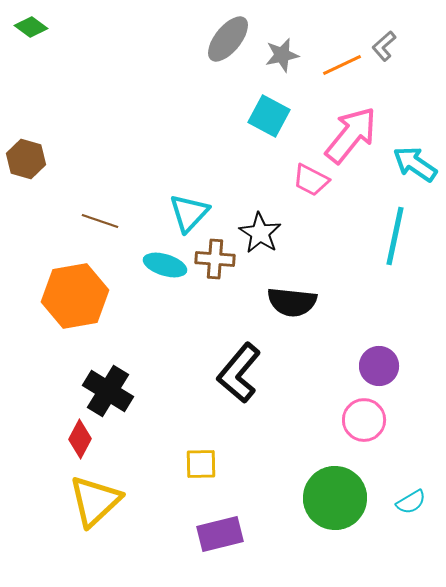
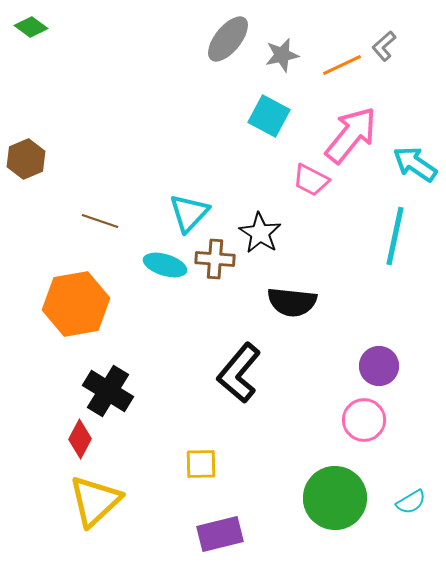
brown hexagon: rotated 21 degrees clockwise
orange hexagon: moved 1 px right, 8 px down
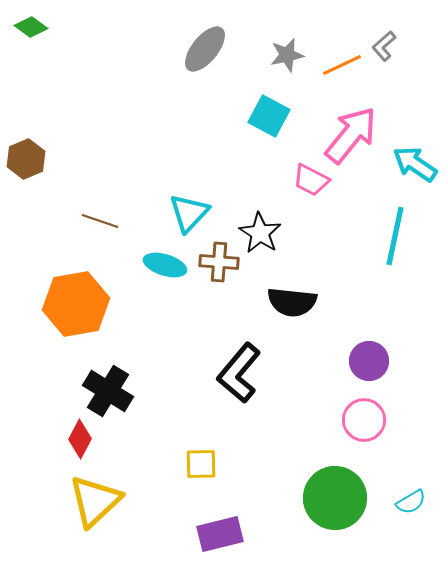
gray ellipse: moved 23 px left, 10 px down
gray star: moved 5 px right
brown cross: moved 4 px right, 3 px down
purple circle: moved 10 px left, 5 px up
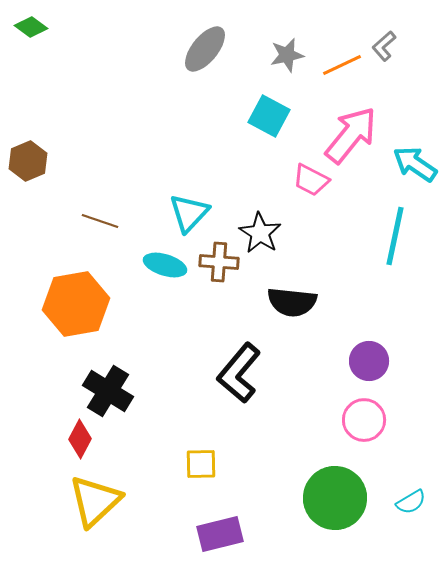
brown hexagon: moved 2 px right, 2 px down
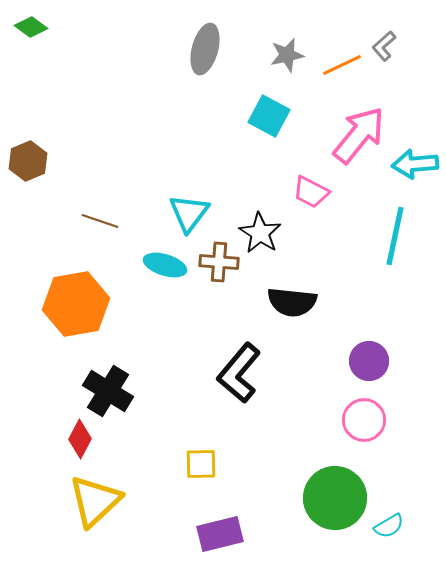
gray ellipse: rotated 24 degrees counterclockwise
pink arrow: moved 8 px right
cyan arrow: rotated 39 degrees counterclockwise
pink trapezoid: moved 12 px down
cyan triangle: rotated 6 degrees counterclockwise
cyan semicircle: moved 22 px left, 24 px down
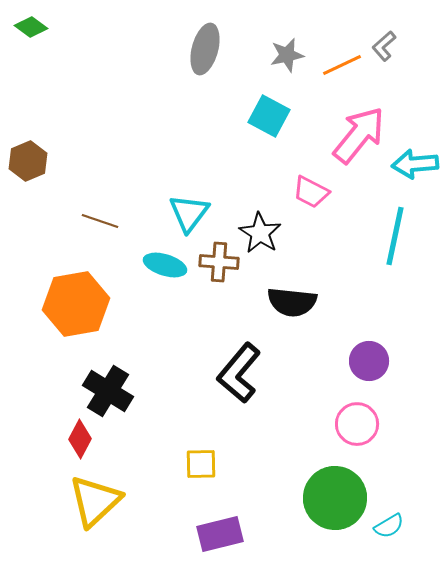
pink circle: moved 7 px left, 4 px down
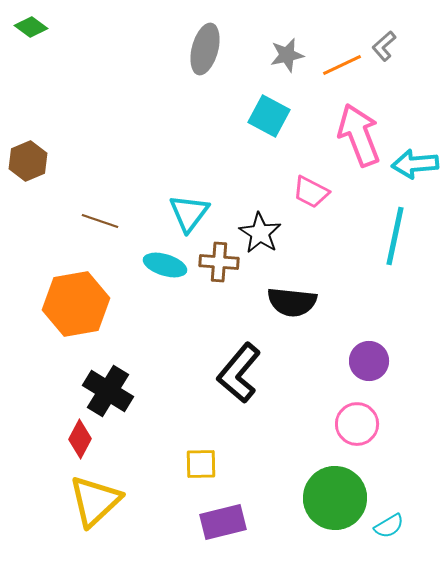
pink arrow: rotated 60 degrees counterclockwise
purple rectangle: moved 3 px right, 12 px up
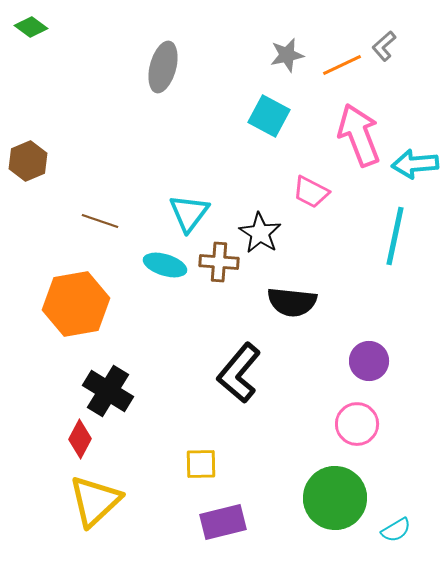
gray ellipse: moved 42 px left, 18 px down
cyan semicircle: moved 7 px right, 4 px down
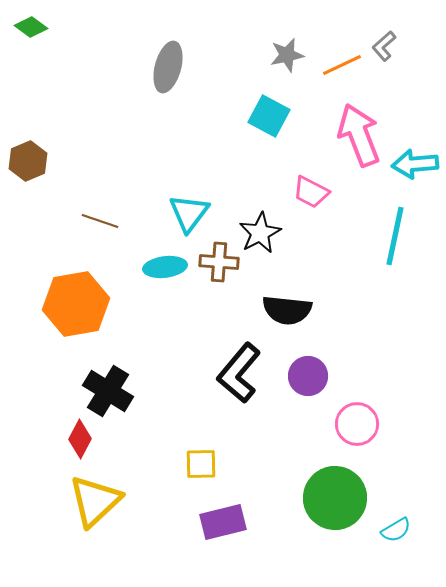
gray ellipse: moved 5 px right
black star: rotated 12 degrees clockwise
cyan ellipse: moved 2 px down; rotated 24 degrees counterclockwise
black semicircle: moved 5 px left, 8 px down
purple circle: moved 61 px left, 15 px down
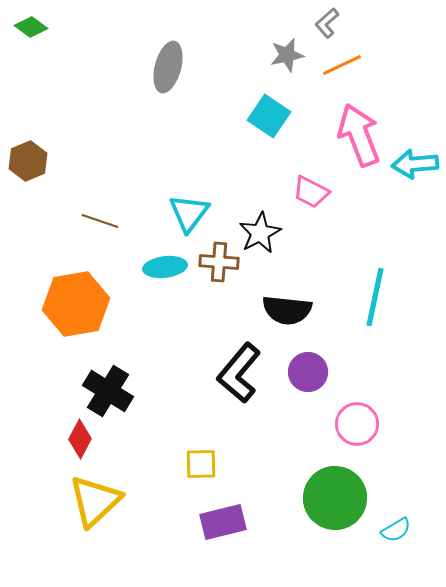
gray L-shape: moved 57 px left, 23 px up
cyan square: rotated 6 degrees clockwise
cyan line: moved 20 px left, 61 px down
purple circle: moved 4 px up
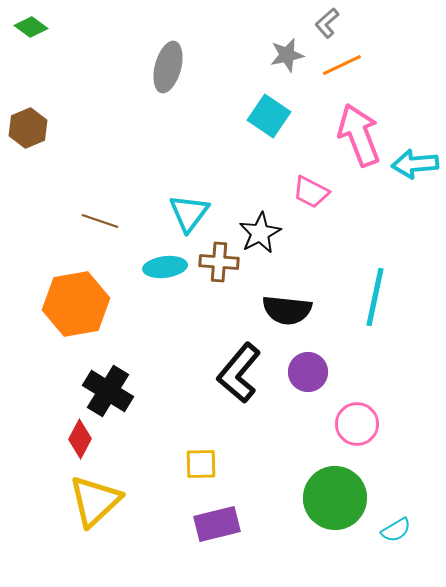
brown hexagon: moved 33 px up
purple rectangle: moved 6 px left, 2 px down
